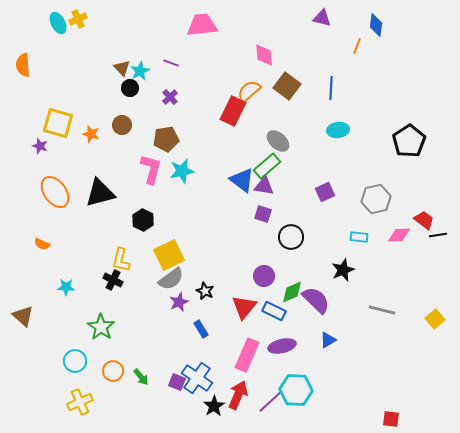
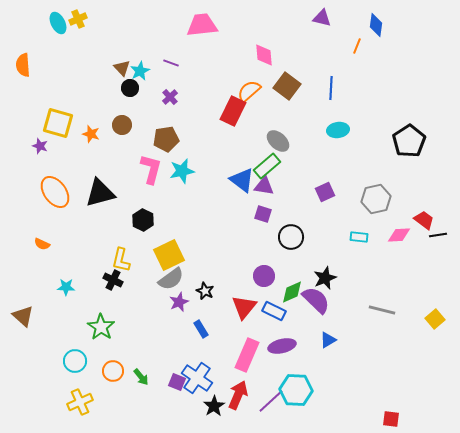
black star at (343, 270): moved 18 px left, 8 px down
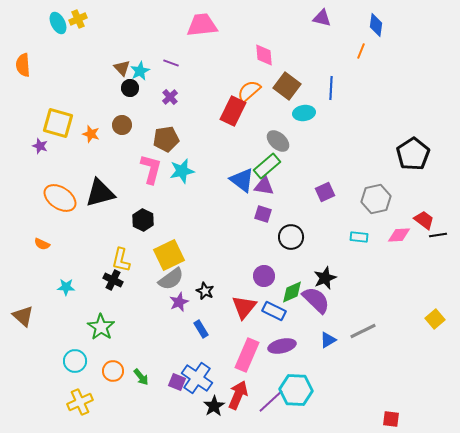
orange line at (357, 46): moved 4 px right, 5 px down
cyan ellipse at (338, 130): moved 34 px left, 17 px up
black pentagon at (409, 141): moved 4 px right, 13 px down
orange ellipse at (55, 192): moved 5 px right, 6 px down; rotated 20 degrees counterclockwise
gray line at (382, 310): moved 19 px left, 21 px down; rotated 40 degrees counterclockwise
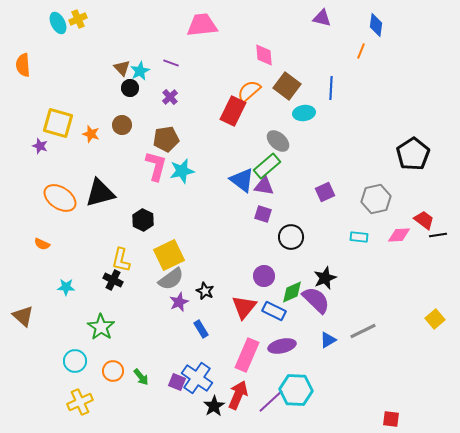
pink L-shape at (151, 169): moved 5 px right, 3 px up
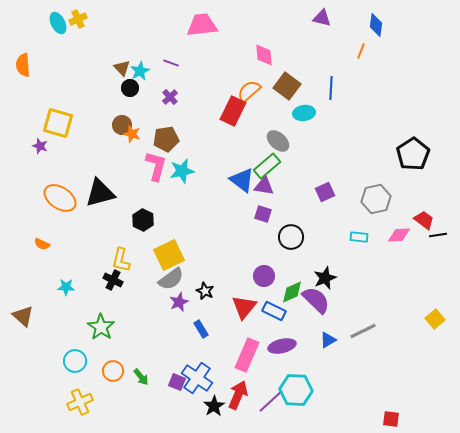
orange star at (91, 134): moved 41 px right
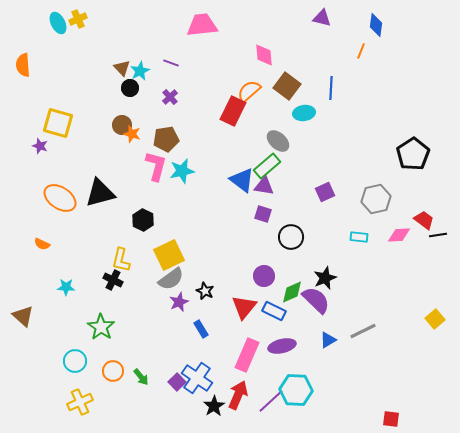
purple square at (177, 382): rotated 24 degrees clockwise
